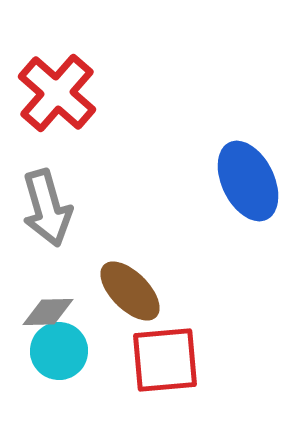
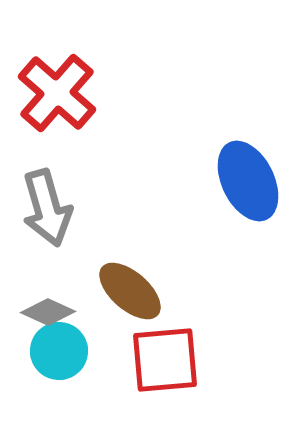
brown ellipse: rotated 4 degrees counterclockwise
gray diamond: rotated 26 degrees clockwise
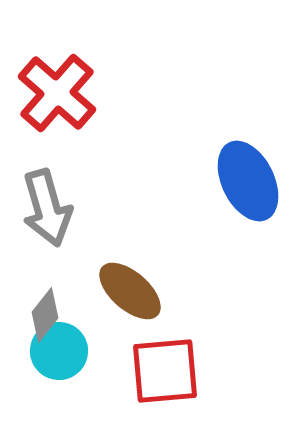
gray diamond: moved 3 px left, 3 px down; rotated 76 degrees counterclockwise
red square: moved 11 px down
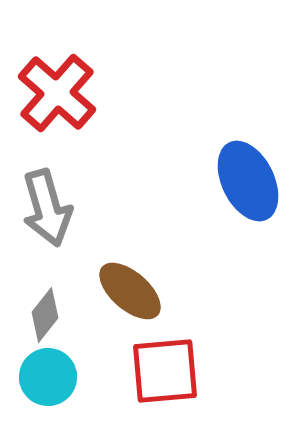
cyan circle: moved 11 px left, 26 px down
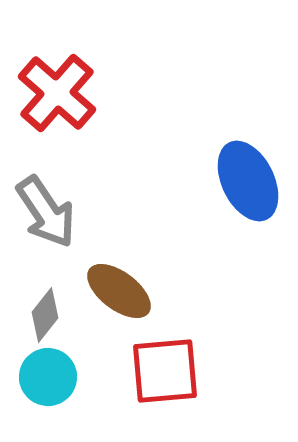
gray arrow: moved 1 px left, 4 px down; rotated 18 degrees counterclockwise
brown ellipse: moved 11 px left; rotated 4 degrees counterclockwise
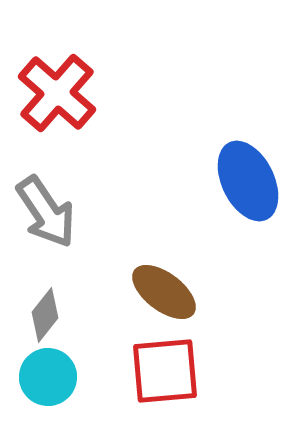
brown ellipse: moved 45 px right, 1 px down
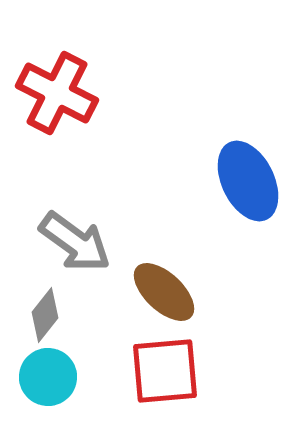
red cross: rotated 14 degrees counterclockwise
gray arrow: moved 29 px right, 30 px down; rotated 20 degrees counterclockwise
brown ellipse: rotated 6 degrees clockwise
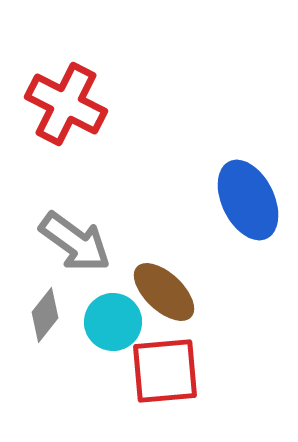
red cross: moved 9 px right, 11 px down
blue ellipse: moved 19 px down
cyan circle: moved 65 px right, 55 px up
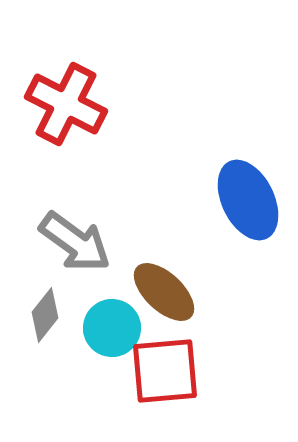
cyan circle: moved 1 px left, 6 px down
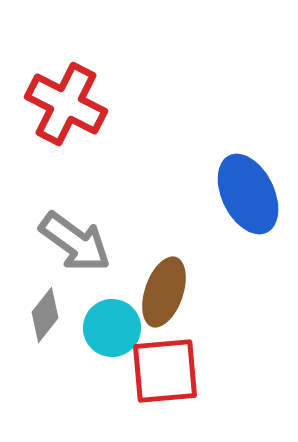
blue ellipse: moved 6 px up
brown ellipse: rotated 66 degrees clockwise
